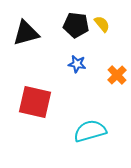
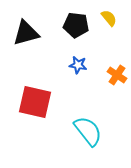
yellow semicircle: moved 7 px right, 6 px up
blue star: moved 1 px right, 1 px down
orange cross: rotated 12 degrees counterclockwise
cyan semicircle: moved 2 px left; rotated 68 degrees clockwise
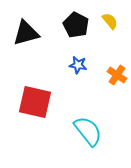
yellow semicircle: moved 1 px right, 3 px down
black pentagon: rotated 20 degrees clockwise
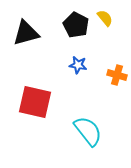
yellow semicircle: moved 5 px left, 3 px up
orange cross: rotated 18 degrees counterclockwise
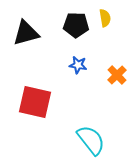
yellow semicircle: rotated 30 degrees clockwise
black pentagon: rotated 25 degrees counterclockwise
orange cross: rotated 30 degrees clockwise
cyan semicircle: moved 3 px right, 9 px down
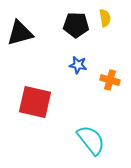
black triangle: moved 6 px left
orange cross: moved 7 px left, 5 px down; rotated 30 degrees counterclockwise
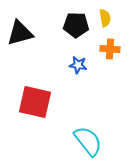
orange cross: moved 31 px up; rotated 12 degrees counterclockwise
cyan semicircle: moved 3 px left, 1 px down
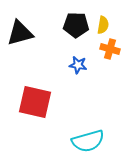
yellow semicircle: moved 2 px left, 7 px down; rotated 18 degrees clockwise
orange cross: rotated 12 degrees clockwise
cyan semicircle: rotated 112 degrees clockwise
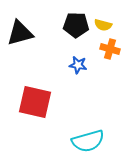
yellow semicircle: rotated 96 degrees clockwise
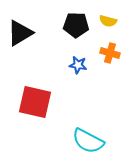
yellow semicircle: moved 5 px right, 4 px up
black triangle: rotated 16 degrees counterclockwise
orange cross: moved 4 px down
cyan semicircle: rotated 44 degrees clockwise
